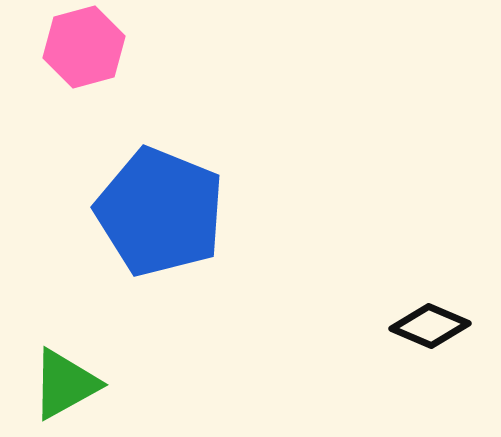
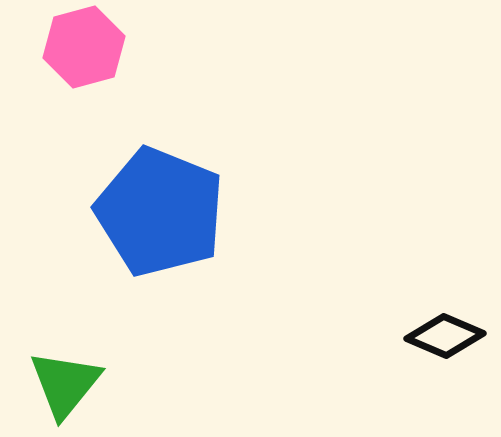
black diamond: moved 15 px right, 10 px down
green triangle: rotated 22 degrees counterclockwise
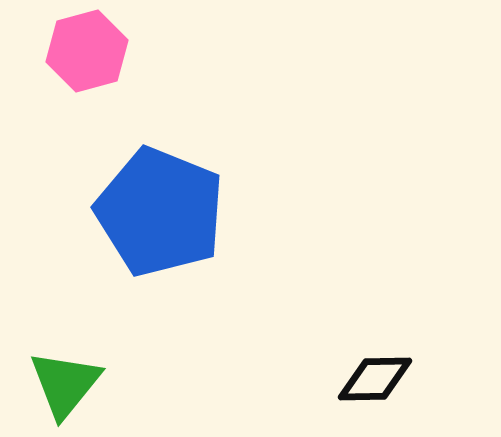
pink hexagon: moved 3 px right, 4 px down
black diamond: moved 70 px left, 43 px down; rotated 24 degrees counterclockwise
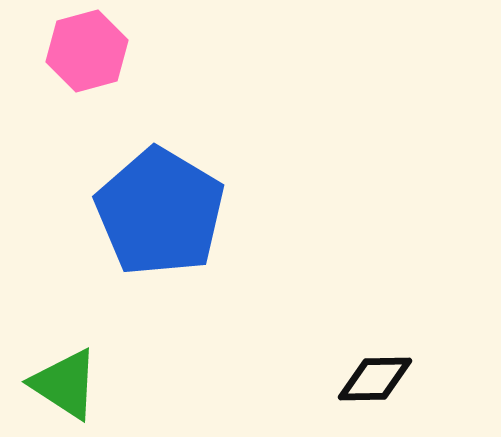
blue pentagon: rotated 9 degrees clockwise
green triangle: rotated 36 degrees counterclockwise
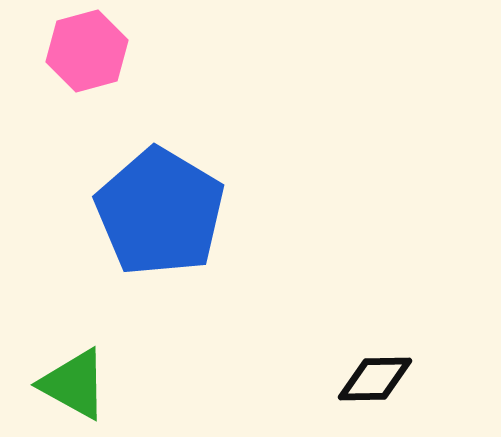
green triangle: moved 9 px right; rotated 4 degrees counterclockwise
